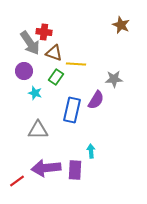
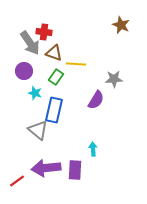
blue rectangle: moved 18 px left
gray triangle: rotated 40 degrees clockwise
cyan arrow: moved 2 px right, 2 px up
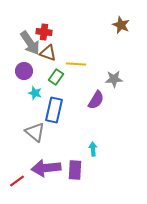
brown triangle: moved 6 px left
gray triangle: moved 3 px left, 2 px down
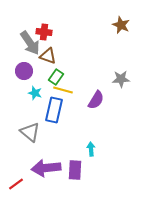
brown triangle: moved 3 px down
yellow line: moved 13 px left, 26 px down; rotated 12 degrees clockwise
gray star: moved 7 px right
gray triangle: moved 5 px left
cyan arrow: moved 2 px left
red line: moved 1 px left, 3 px down
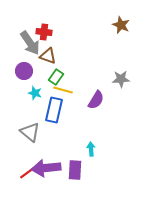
red line: moved 11 px right, 11 px up
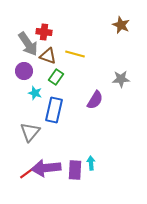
gray arrow: moved 2 px left, 1 px down
yellow line: moved 12 px right, 36 px up
purple semicircle: moved 1 px left
gray triangle: rotated 30 degrees clockwise
cyan arrow: moved 14 px down
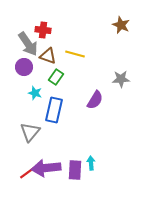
red cross: moved 1 px left, 2 px up
purple circle: moved 4 px up
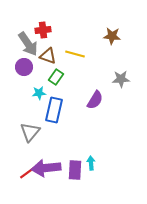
brown star: moved 9 px left, 11 px down; rotated 18 degrees counterclockwise
red cross: rotated 14 degrees counterclockwise
cyan star: moved 4 px right; rotated 24 degrees counterclockwise
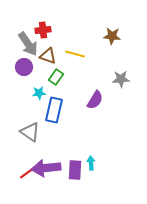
gray triangle: rotated 35 degrees counterclockwise
